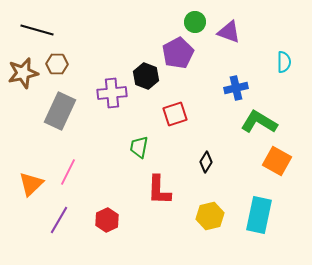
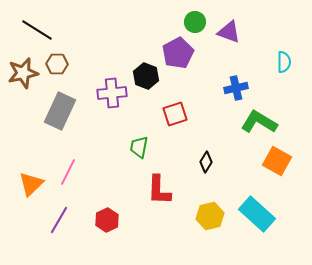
black line: rotated 16 degrees clockwise
cyan rectangle: moved 2 px left, 1 px up; rotated 60 degrees counterclockwise
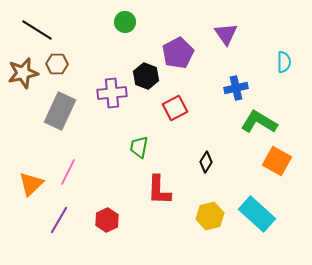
green circle: moved 70 px left
purple triangle: moved 3 px left, 2 px down; rotated 35 degrees clockwise
red square: moved 6 px up; rotated 10 degrees counterclockwise
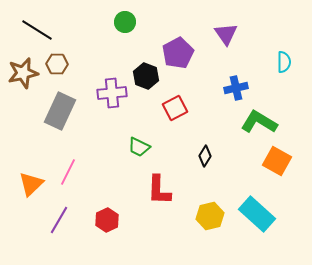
green trapezoid: rotated 75 degrees counterclockwise
black diamond: moved 1 px left, 6 px up
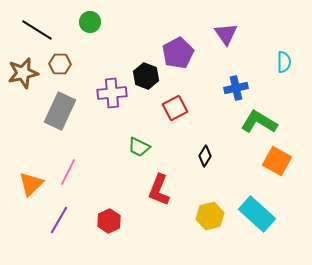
green circle: moved 35 px left
brown hexagon: moved 3 px right
red L-shape: rotated 20 degrees clockwise
red hexagon: moved 2 px right, 1 px down
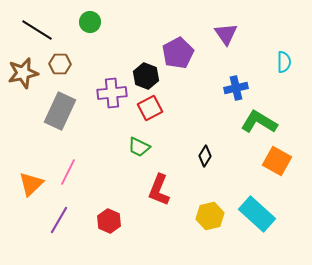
red square: moved 25 px left
red hexagon: rotated 10 degrees counterclockwise
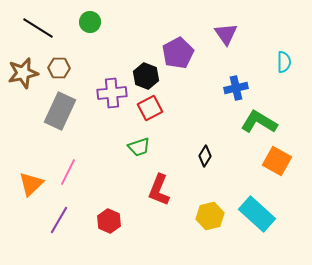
black line: moved 1 px right, 2 px up
brown hexagon: moved 1 px left, 4 px down
green trapezoid: rotated 45 degrees counterclockwise
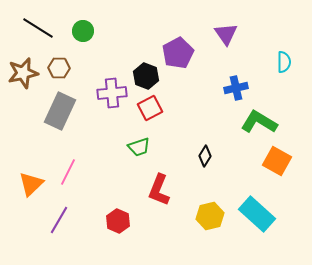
green circle: moved 7 px left, 9 px down
red hexagon: moved 9 px right
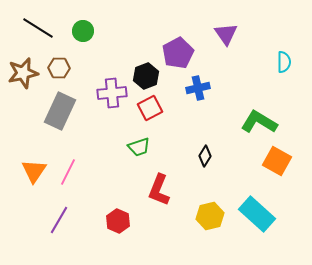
black hexagon: rotated 20 degrees clockwise
blue cross: moved 38 px left
orange triangle: moved 3 px right, 13 px up; rotated 12 degrees counterclockwise
